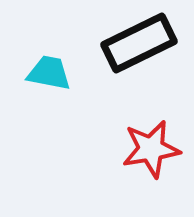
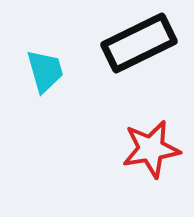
cyan trapezoid: moved 4 px left, 2 px up; rotated 63 degrees clockwise
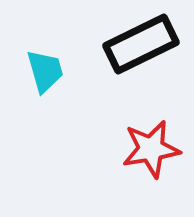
black rectangle: moved 2 px right, 1 px down
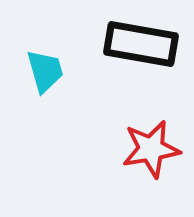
black rectangle: rotated 36 degrees clockwise
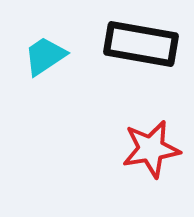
cyan trapezoid: moved 15 px up; rotated 108 degrees counterclockwise
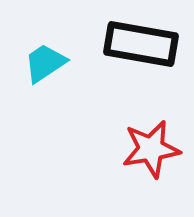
cyan trapezoid: moved 7 px down
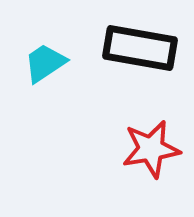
black rectangle: moved 1 px left, 4 px down
